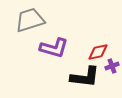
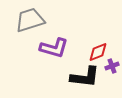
red diamond: rotated 10 degrees counterclockwise
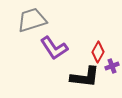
gray trapezoid: moved 2 px right
purple L-shape: rotated 40 degrees clockwise
red diamond: rotated 40 degrees counterclockwise
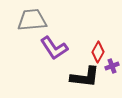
gray trapezoid: rotated 12 degrees clockwise
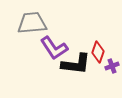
gray trapezoid: moved 3 px down
red diamond: rotated 10 degrees counterclockwise
black L-shape: moved 9 px left, 13 px up
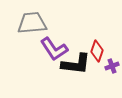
purple L-shape: moved 1 px down
red diamond: moved 1 px left, 1 px up
